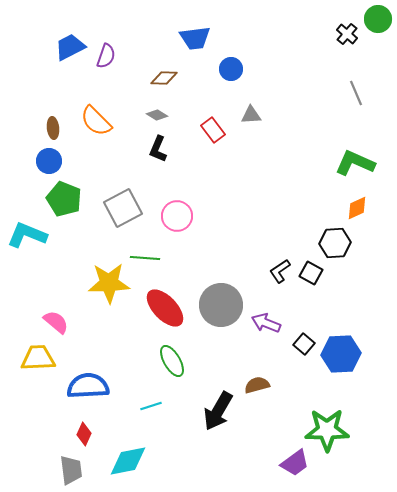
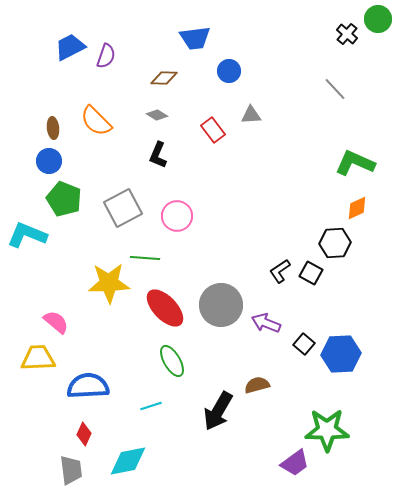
blue circle at (231, 69): moved 2 px left, 2 px down
gray line at (356, 93): moved 21 px left, 4 px up; rotated 20 degrees counterclockwise
black L-shape at (158, 149): moved 6 px down
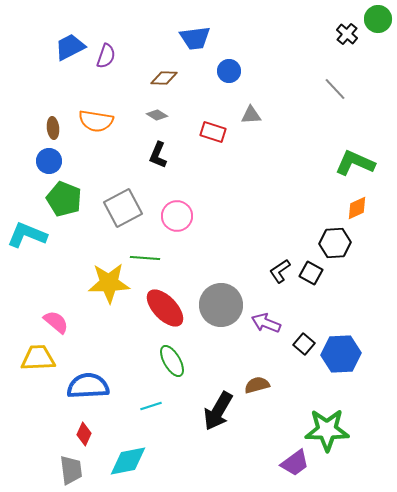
orange semicircle at (96, 121): rotated 36 degrees counterclockwise
red rectangle at (213, 130): moved 2 px down; rotated 35 degrees counterclockwise
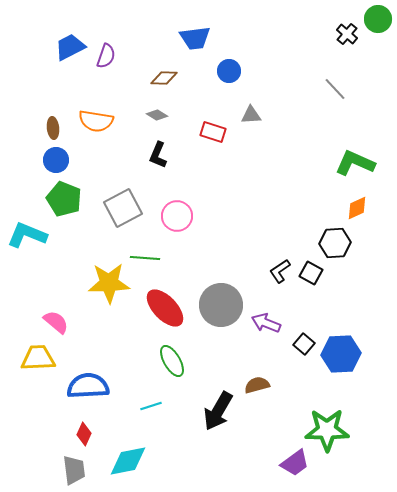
blue circle at (49, 161): moved 7 px right, 1 px up
gray trapezoid at (71, 470): moved 3 px right
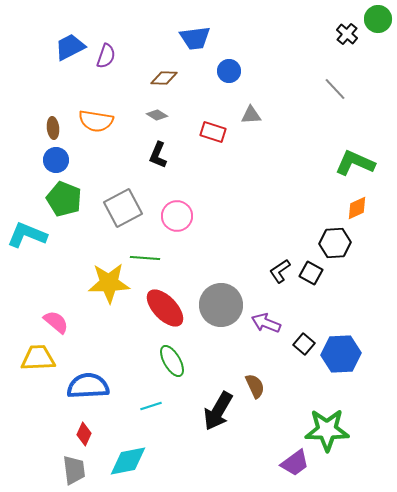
brown semicircle at (257, 385): moved 2 px left, 1 px down; rotated 80 degrees clockwise
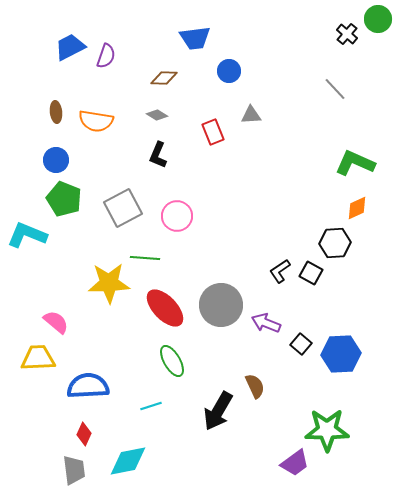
brown ellipse at (53, 128): moved 3 px right, 16 px up
red rectangle at (213, 132): rotated 50 degrees clockwise
black square at (304, 344): moved 3 px left
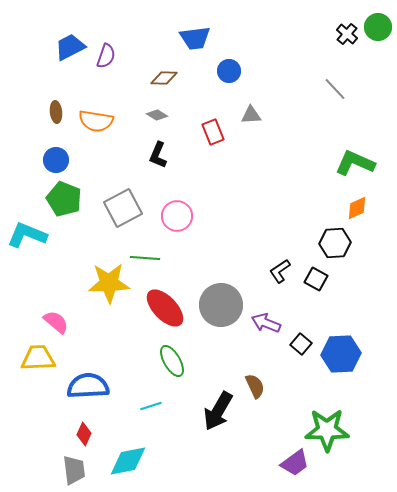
green circle at (378, 19): moved 8 px down
black square at (311, 273): moved 5 px right, 6 px down
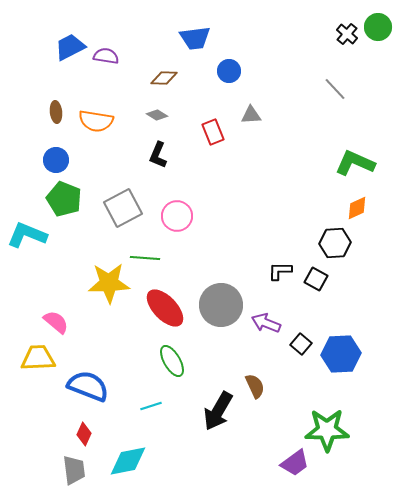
purple semicircle at (106, 56): rotated 100 degrees counterclockwise
black L-shape at (280, 271): rotated 35 degrees clockwise
blue semicircle at (88, 386): rotated 24 degrees clockwise
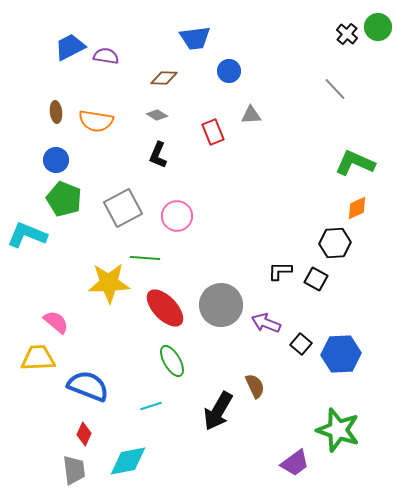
green star at (327, 430): moved 11 px right; rotated 18 degrees clockwise
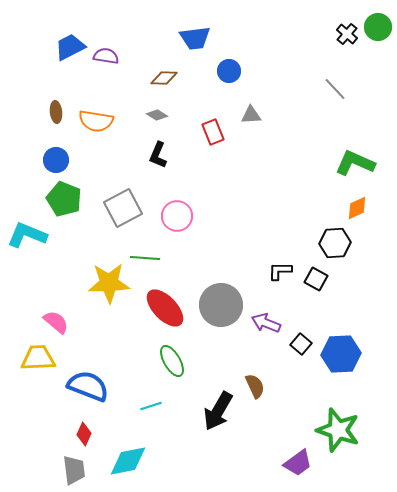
purple trapezoid at (295, 463): moved 3 px right
